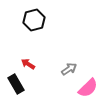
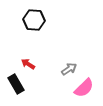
black hexagon: rotated 20 degrees clockwise
pink semicircle: moved 4 px left
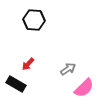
red arrow: rotated 80 degrees counterclockwise
gray arrow: moved 1 px left
black rectangle: rotated 30 degrees counterclockwise
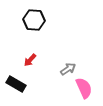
red arrow: moved 2 px right, 4 px up
pink semicircle: rotated 70 degrees counterclockwise
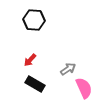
black rectangle: moved 19 px right
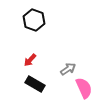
black hexagon: rotated 15 degrees clockwise
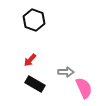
gray arrow: moved 2 px left, 3 px down; rotated 35 degrees clockwise
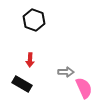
red arrow: rotated 40 degrees counterclockwise
black rectangle: moved 13 px left
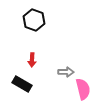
red arrow: moved 2 px right
pink semicircle: moved 1 px left, 1 px down; rotated 10 degrees clockwise
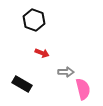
red arrow: moved 10 px right, 7 px up; rotated 72 degrees counterclockwise
